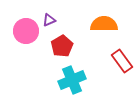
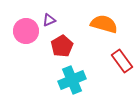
orange semicircle: rotated 16 degrees clockwise
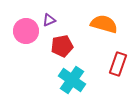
red pentagon: rotated 20 degrees clockwise
red rectangle: moved 4 px left, 3 px down; rotated 55 degrees clockwise
cyan cross: rotated 32 degrees counterclockwise
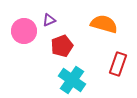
pink circle: moved 2 px left
red pentagon: rotated 10 degrees counterclockwise
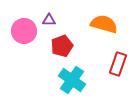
purple triangle: rotated 24 degrees clockwise
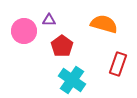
red pentagon: rotated 15 degrees counterclockwise
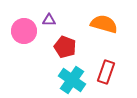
red pentagon: moved 3 px right, 1 px down; rotated 15 degrees counterclockwise
red rectangle: moved 12 px left, 8 px down
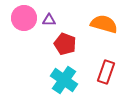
pink circle: moved 13 px up
red pentagon: moved 3 px up
cyan cross: moved 8 px left
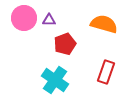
red pentagon: rotated 30 degrees clockwise
cyan cross: moved 9 px left
